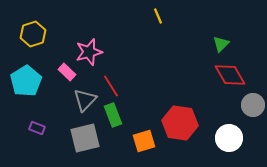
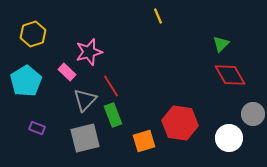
gray circle: moved 9 px down
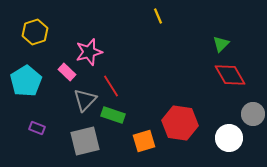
yellow hexagon: moved 2 px right, 2 px up
green rectangle: rotated 50 degrees counterclockwise
gray square: moved 3 px down
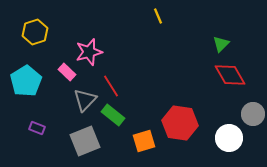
green rectangle: rotated 20 degrees clockwise
gray square: rotated 8 degrees counterclockwise
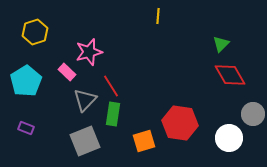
yellow line: rotated 28 degrees clockwise
green rectangle: moved 1 px up; rotated 60 degrees clockwise
purple rectangle: moved 11 px left
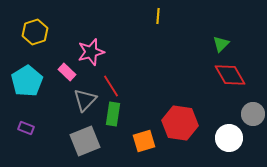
pink star: moved 2 px right
cyan pentagon: moved 1 px right
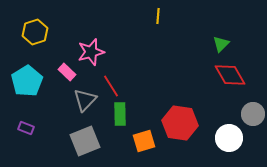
green rectangle: moved 7 px right; rotated 10 degrees counterclockwise
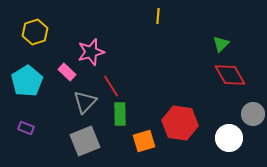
gray triangle: moved 2 px down
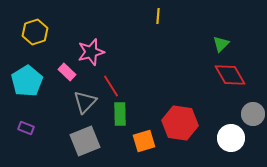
white circle: moved 2 px right
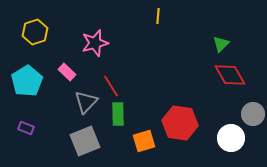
pink star: moved 4 px right, 9 px up
gray triangle: moved 1 px right
green rectangle: moved 2 px left
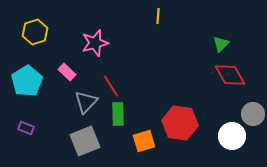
white circle: moved 1 px right, 2 px up
